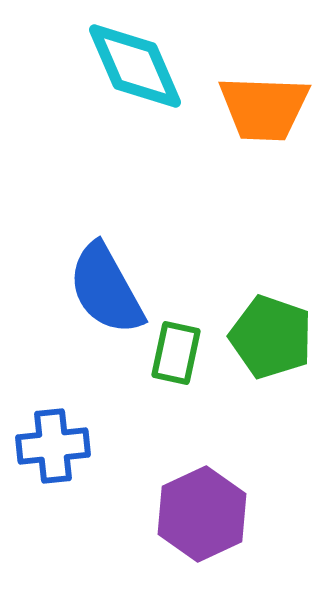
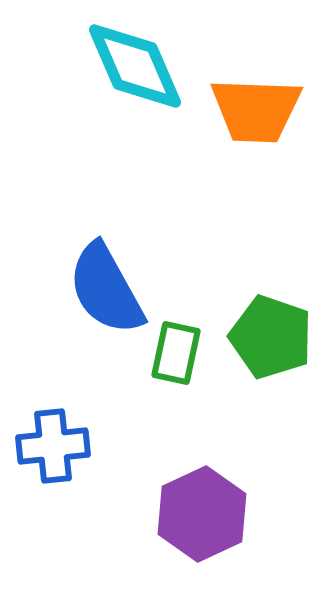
orange trapezoid: moved 8 px left, 2 px down
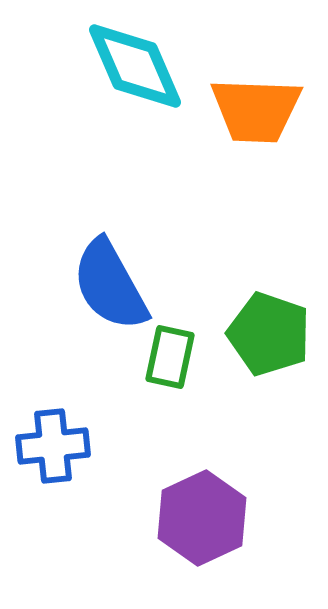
blue semicircle: moved 4 px right, 4 px up
green pentagon: moved 2 px left, 3 px up
green rectangle: moved 6 px left, 4 px down
purple hexagon: moved 4 px down
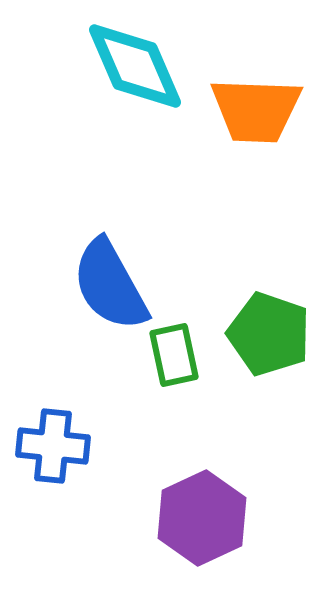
green rectangle: moved 4 px right, 2 px up; rotated 24 degrees counterclockwise
blue cross: rotated 12 degrees clockwise
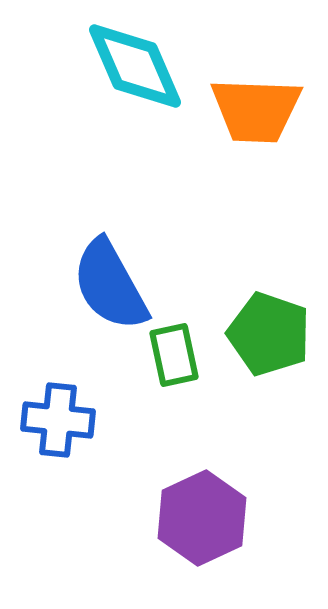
blue cross: moved 5 px right, 26 px up
